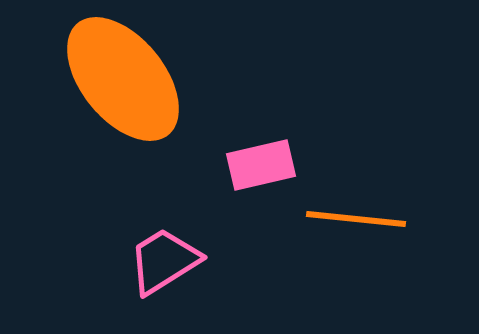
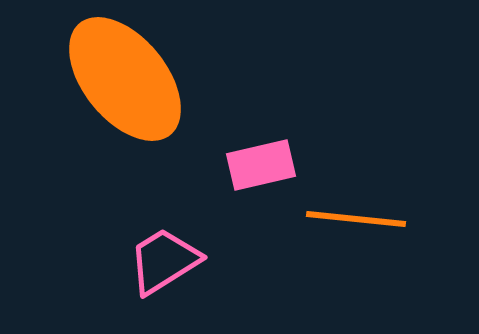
orange ellipse: moved 2 px right
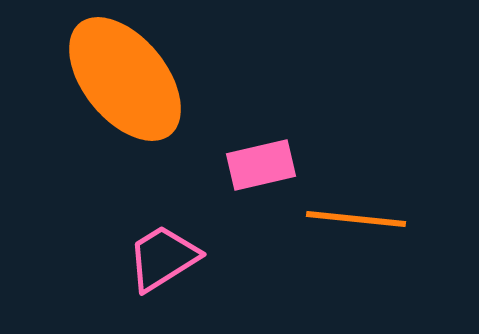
pink trapezoid: moved 1 px left, 3 px up
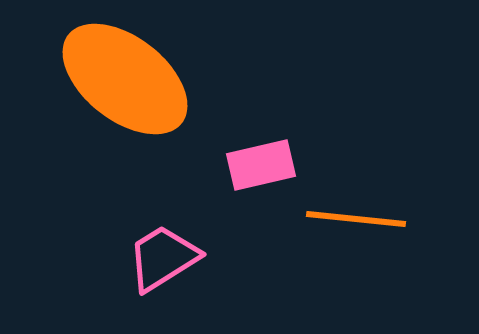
orange ellipse: rotated 13 degrees counterclockwise
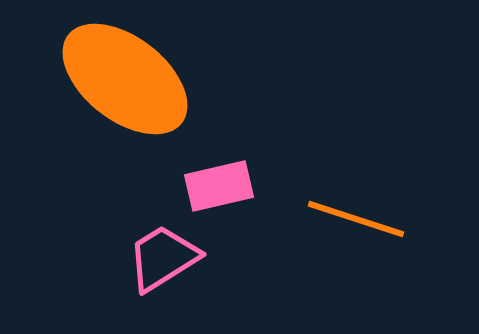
pink rectangle: moved 42 px left, 21 px down
orange line: rotated 12 degrees clockwise
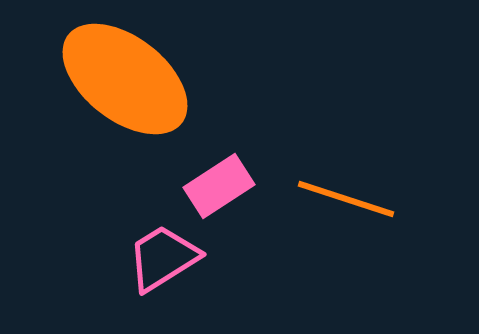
pink rectangle: rotated 20 degrees counterclockwise
orange line: moved 10 px left, 20 px up
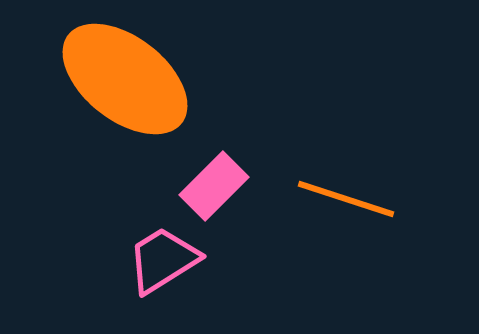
pink rectangle: moved 5 px left; rotated 12 degrees counterclockwise
pink trapezoid: moved 2 px down
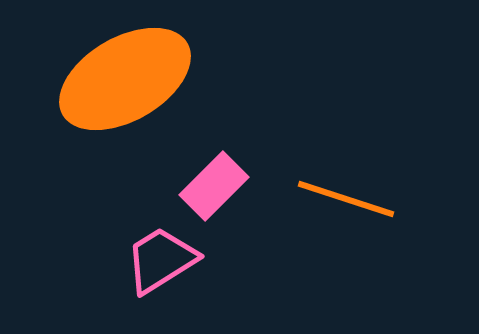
orange ellipse: rotated 68 degrees counterclockwise
pink trapezoid: moved 2 px left
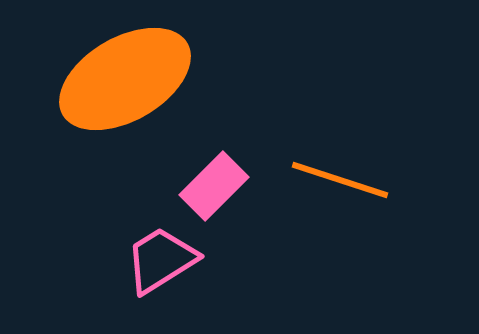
orange line: moved 6 px left, 19 px up
